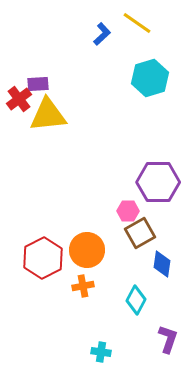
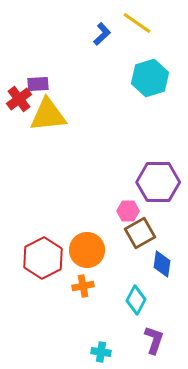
purple L-shape: moved 14 px left, 1 px down
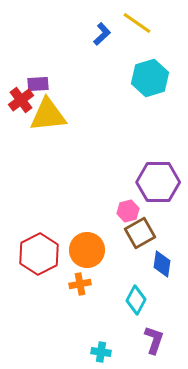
red cross: moved 2 px right, 1 px down
pink hexagon: rotated 15 degrees counterclockwise
red hexagon: moved 4 px left, 4 px up
orange cross: moved 3 px left, 2 px up
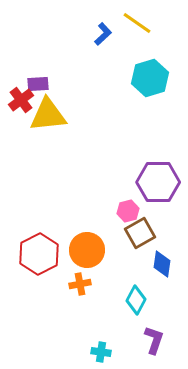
blue L-shape: moved 1 px right
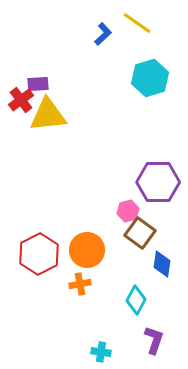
brown square: rotated 24 degrees counterclockwise
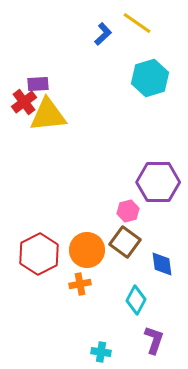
red cross: moved 3 px right, 2 px down
brown square: moved 15 px left, 9 px down
blue diamond: rotated 16 degrees counterclockwise
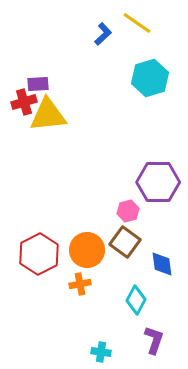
red cross: rotated 20 degrees clockwise
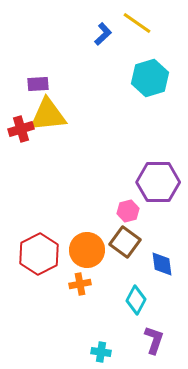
red cross: moved 3 px left, 27 px down
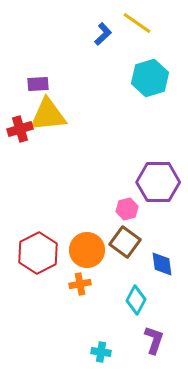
red cross: moved 1 px left
pink hexagon: moved 1 px left, 2 px up
red hexagon: moved 1 px left, 1 px up
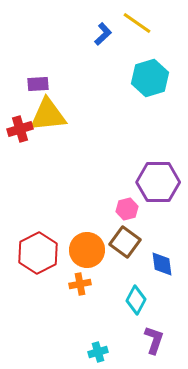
cyan cross: moved 3 px left; rotated 24 degrees counterclockwise
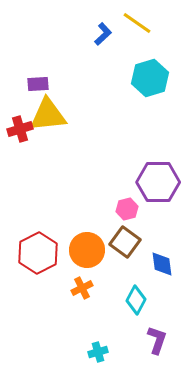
orange cross: moved 2 px right, 4 px down; rotated 15 degrees counterclockwise
purple L-shape: moved 3 px right
